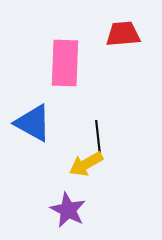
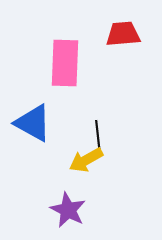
yellow arrow: moved 4 px up
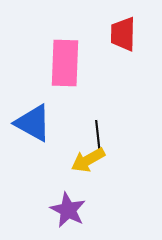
red trapezoid: rotated 84 degrees counterclockwise
yellow arrow: moved 2 px right
